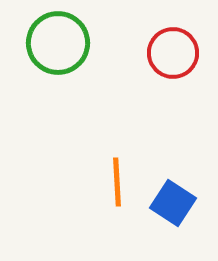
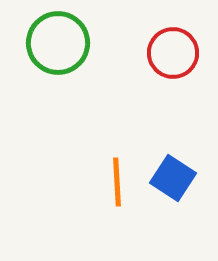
blue square: moved 25 px up
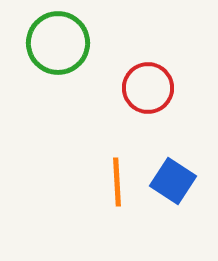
red circle: moved 25 px left, 35 px down
blue square: moved 3 px down
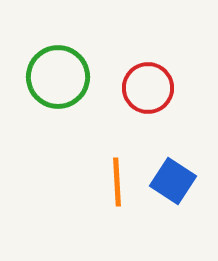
green circle: moved 34 px down
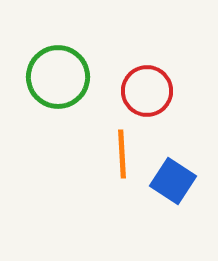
red circle: moved 1 px left, 3 px down
orange line: moved 5 px right, 28 px up
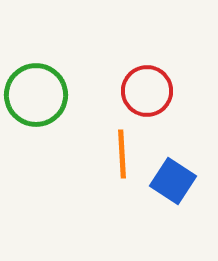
green circle: moved 22 px left, 18 px down
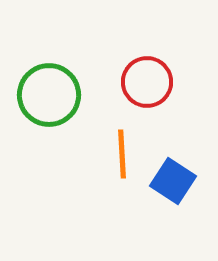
red circle: moved 9 px up
green circle: moved 13 px right
